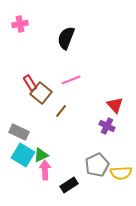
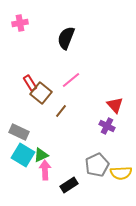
pink cross: moved 1 px up
pink line: rotated 18 degrees counterclockwise
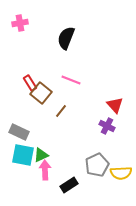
pink line: rotated 60 degrees clockwise
cyan square: rotated 20 degrees counterclockwise
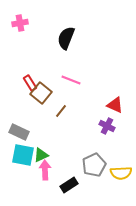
red triangle: rotated 24 degrees counterclockwise
gray pentagon: moved 3 px left
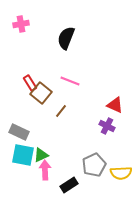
pink cross: moved 1 px right, 1 px down
pink line: moved 1 px left, 1 px down
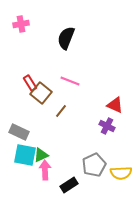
cyan square: moved 2 px right
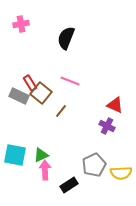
gray rectangle: moved 36 px up
cyan square: moved 10 px left
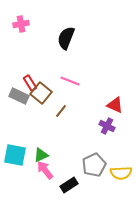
pink arrow: rotated 36 degrees counterclockwise
